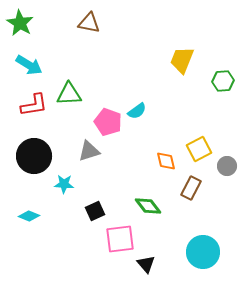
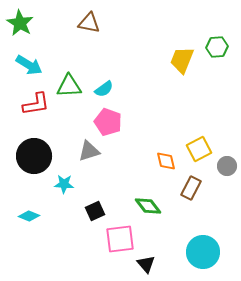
green hexagon: moved 6 px left, 34 px up
green triangle: moved 8 px up
red L-shape: moved 2 px right, 1 px up
cyan semicircle: moved 33 px left, 22 px up
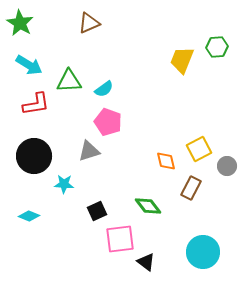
brown triangle: rotated 35 degrees counterclockwise
green triangle: moved 5 px up
black square: moved 2 px right
black triangle: moved 2 px up; rotated 12 degrees counterclockwise
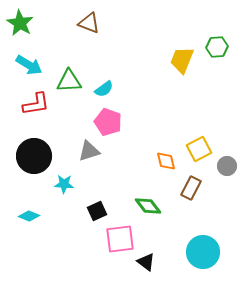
brown triangle: rotated 45 degrees clockwise
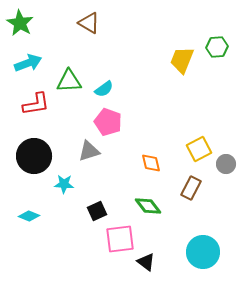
brown triangle: rotated 10 degrees clockwise
cyan arrow: moved 1 px left, 2 px up; rotated 52 degrees counterclockwise
orange diamond: moved 15 px left, 2 px down
gray circle: moved 1 px left, 2 px up
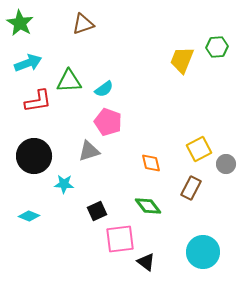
brown triangle: moved 6 px left, 1 px down; rotated 50 degrees counterclockwise
red L-shape: moved 2 px right, 3 px up
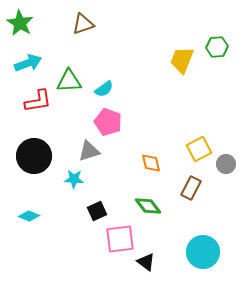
cyan star: moved 10 px right, 5 px up
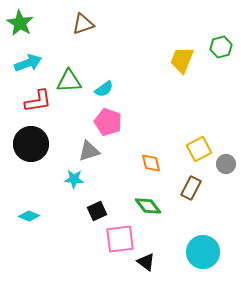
green hexagon: moved 4 px right; rotated 10 degrees counterclockwise
black circle: moved 3 px left, 12 px up
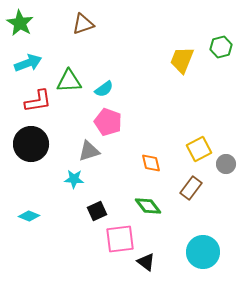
brown rectangle: rotated 10 degrees clockwise
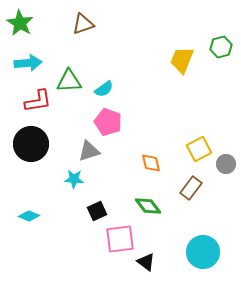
cyan arrow: rotated 16 degrees clockwise
